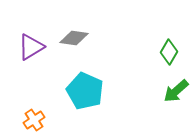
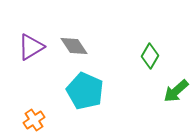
gray diamond: moved 8 px down; rotated 48 degrees clockwise
green diamond: moved 19 px left, 4 px down
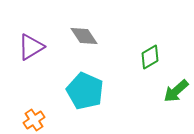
gray diamond: moved 10 px right, 10 px up
green diamond: moved 1 px down; rotated 30 degrees clockwise
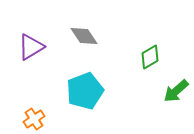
cyan pentagon: rotated 27 degrees clockwise
orange cross: moved 1 px up
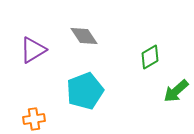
purple triangle: moved 2 px right, 3 px down
orange cross: rotated 25 degrees clockwise
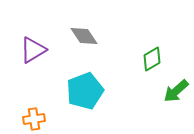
green diamond: moved 2 px right, 2 px down
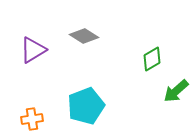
gray diamond: rotated 24 degrees counterclockwise
cyan pentagon: moved 1 px right, 15 px down
orange cross: moved 2 px left
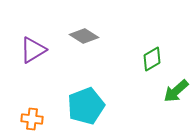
orange cross: rotated 15 degrees clockwise
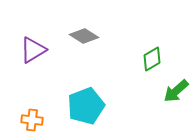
orange cross: moved 1 px down
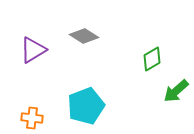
orange cross: moved 2 px up
